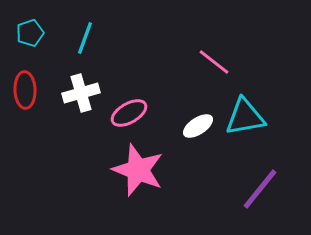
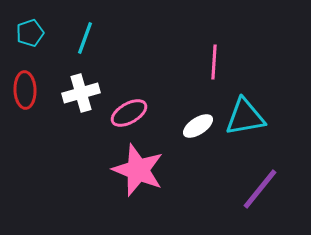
pink line: rotated 56 degrees clockwise
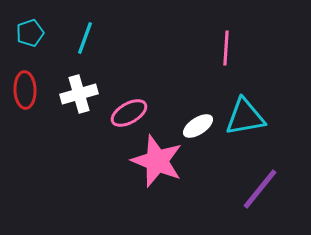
pink line: moved 12 px right, 14 px up
white cross: moved 2 px left, 1 px down
pink star: moved 19 px right, 9 px up
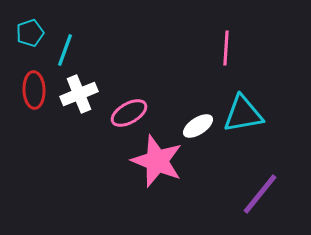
cyan line: moved 20 px left, 12 px down
red ellipse: moved 9 px right
white cross: rotated 6 degrees counterclockwise
cyan triangle: moved 2 px left, 3 px up
purple line: moved 5 px down
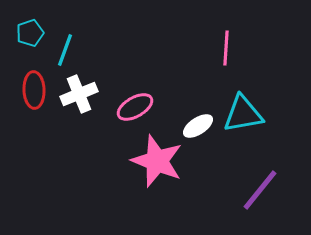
pink ellipse: moved 6 px right, 6 px up
purple line: moved 4 px up
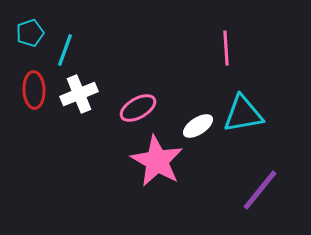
pink line: rotated 8 degrees counterclockwise
pink ellipse: moved 3 px right, 1 px down
pink star: rotated 8 degrees clockwise
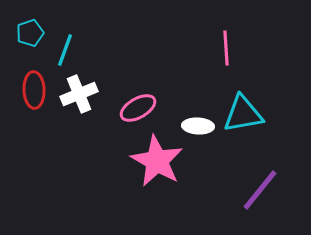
white ellipse: rotated 36 degrees clockwise
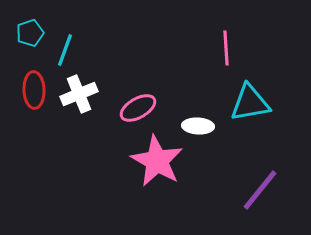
cyan triangle: moved 7 px right, 11 px up
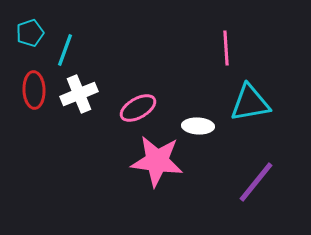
pink star: rotated 22 degrees counterclockwise
purple line: moved 4 px left, 8 px up
